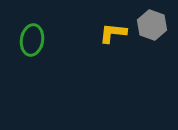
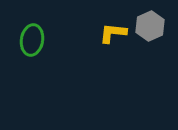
gray hexagon: moved 2 px left, 1 px down; rotated 16 degrees clockwise
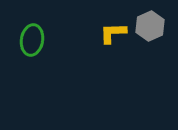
yellow L-shape: rotated 8 degrees counterclockwise
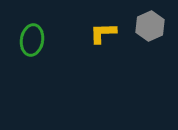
yellow L-shape: moved 10 px left
